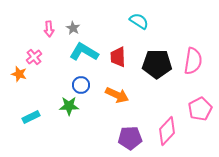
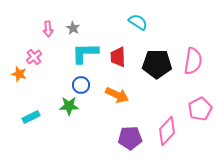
cyan semicircle: moved 1 px left, 1 px down
pink arrow: moved 1 px left
cyan L-shape: moved 1 px right, 1 px down; rotated 32 degrees counterclockwise
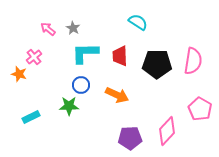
pink arrow: rotated 133 degrees clockwise
red trapezoid: moved 2 px right, 1 px up
pink pentagon: rotated 15 degrees counterclockwise
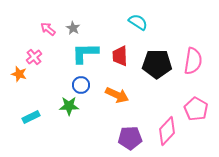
pink pentagon: moved 4 px left
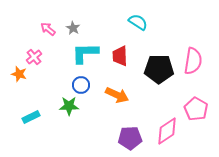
black pentagon: moved 2 px right, 5 px down
pink diamond: rotated 12 degrees clockwise
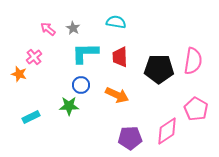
cyan semicircle: moved 22 px left; rotated 24 degrees counterclockwise
red trapezoid: moved 1 px down
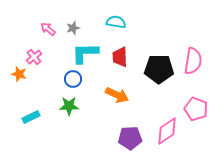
gray star: rotated 24 degrees clockwise
blue circle: moved 8 px left, 6 px up
pink pentagon: rotated 10 degrees counterclockwise
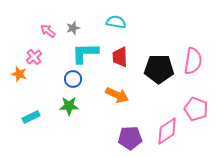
pink arrow: moved 2 px down
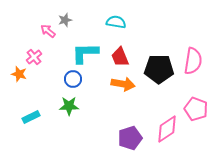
gray star: moved 8 px left, 8 px up
red trapezoid: rotated 20 degrees counterclockwise
orange arrow: moved 6 px right, 11 px up; rotated 15 degrees counterclockwise
pink diamond: moved 2 px up
purple pentagon: rotated 15 degrees counterclockwise
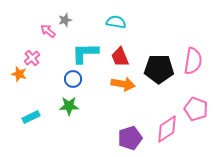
pink cross: moved 2 px left, 1 px down
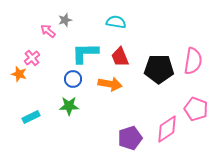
orange arrow: moved 13 px left
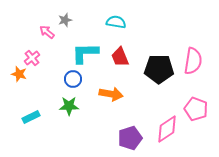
pink arrow: moved 1 px left, 1 px down
orange arrow: moved 1 px right, 10 px down
